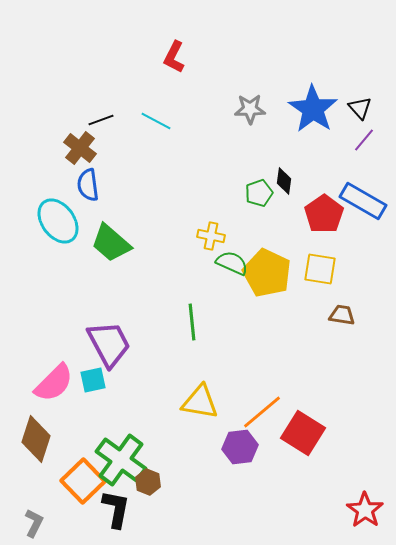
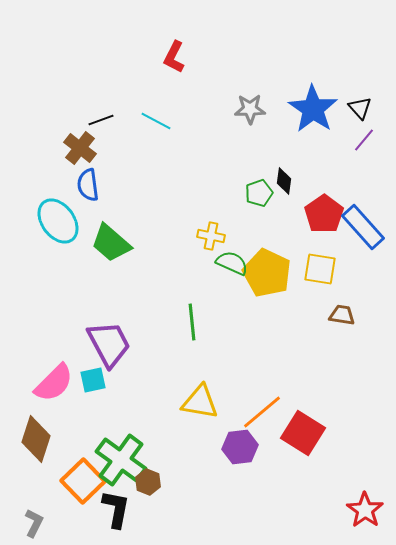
blue rectangle: moved 26 px down; rotated 18 degrees clockwise
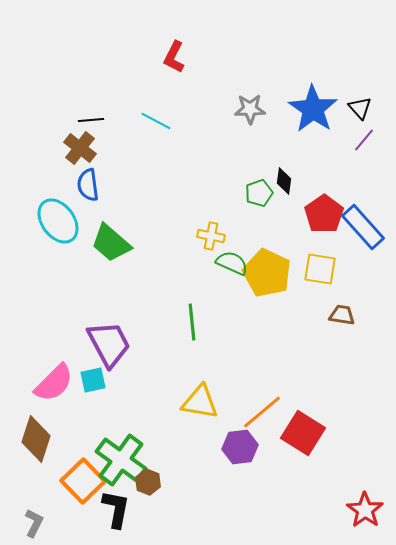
black line: moved 10 px left; rotated 15 degrees clockwise
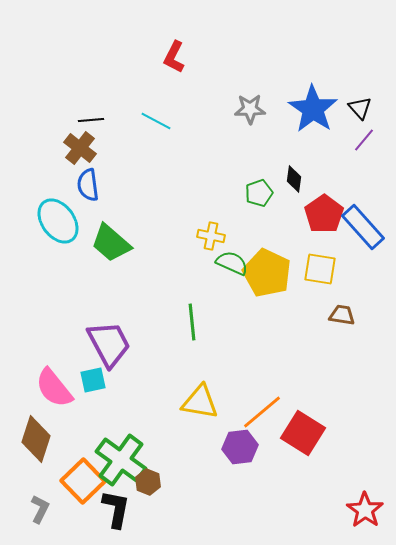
black diamond: moved 10 px right, 2 px up
pink semicircle: moved 5 px down; rotated 96 degrees clockwise
gray L-shape: moved 6 px right, 14 px up
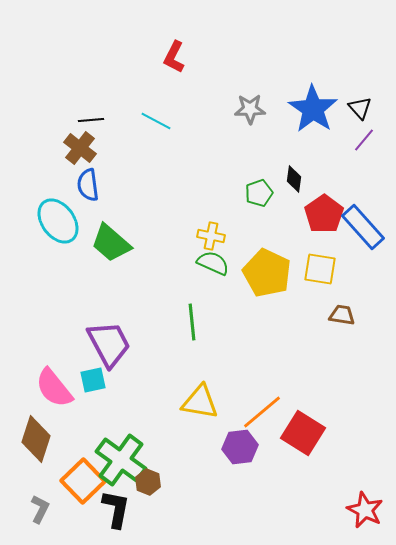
green semicircle: moved 19 px left
red star: rotated 9 degrees counterclockwise
